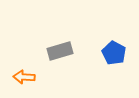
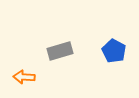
blue pentagon: moved 2 px up
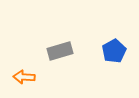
blue pentagon: rotated 15 degrees clockwise
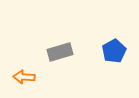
gray rectangle: moved 1 px down
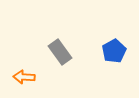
gray rectangle: rotated 70 degrees clockwise
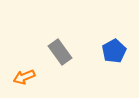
orange arrow: rotated 25 degrees counterclockwise
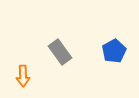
orange arrow: moved 1 px left, 1 px up; rotated 70 degrees counterclockwise
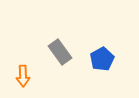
blue pentagon: moved 12 px left, 8 px down
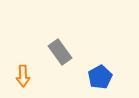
blue pentagon: moved 2 px left, 18 px down
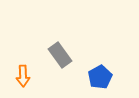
gray rectangle: moved 3 px down
